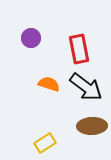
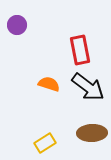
purple circle: moved 14 px left, 13 px up
red rectangle: moved 1 px right, 1 px down
black arrow: moved 2 px right
brown ellipse: moved 7 px down
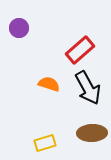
purple circle: moved 2 px right, 3 px down
red rectangle: rotated 60 degrees clockwise
black arrow: moved 1 px down; rotated 24 degrees clockwise
yellow rectangle: rotated 15 degrees clockwise
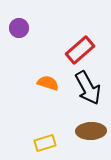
orange semicircle: moved 1 px left, 1 px up
brown ellipse: moved 1 px left, 2 px up
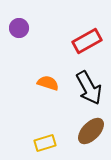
red rectangle: moved 7 px right, 9 px up; rotated 12 degrees clockwise
black arrow: moved 1 px right
brown ellipse: rotated 44 degrees counterclockwise
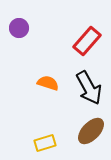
red rectangle: rotated 20 degrees counterclockwise
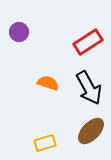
purple circle: moved 4 px down
red rectangle: moved 1 px right, 1 px down; rotated 16 degrees clockwise
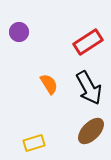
orange semicircle: moved 1 px right, 1 px down; rotated 40 degrees clockwise
yellow rectangle: moved 11 px left
